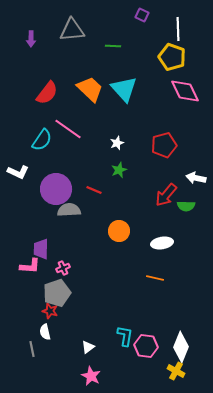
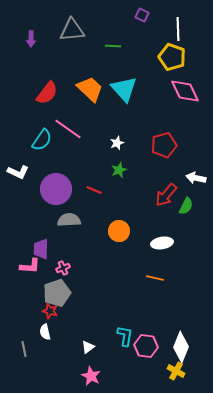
green semicircle: rotated 66 degrees counterclockwise
gray semicircle: moved 10 px down
gray line: moved 8 px left
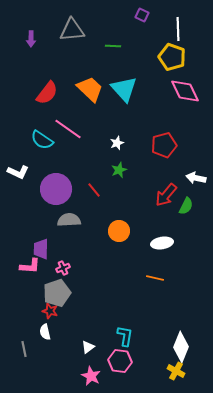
cyan semicircle: rotated 90 degrees clockwise
red line: rotated 28 degrees clockwise
pink hexagon: moved 26 px left, 15 px down
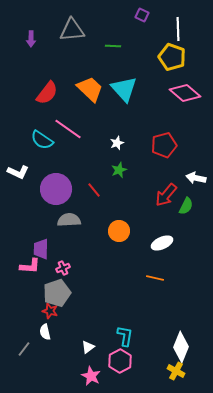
pink diamond: moved 2 px down; rotated 24 degrees counterclockwise
white ellipse: rotated 15 degrees counterclockwise
gray line: rotated 49 degrees clockwise
pink hexagon: rotated 25 degrees clockwise
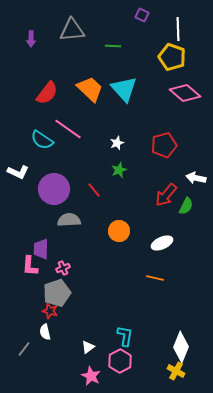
purple circle: moved 2 px left
pink L-shape: rotated 90 degrees clockwise
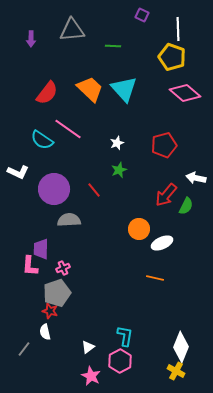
orange circle: moved 20 px right, 2 px up
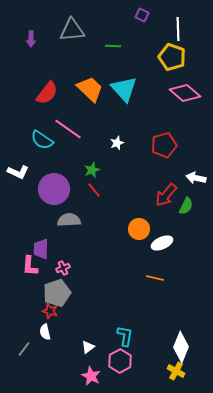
green star: moved 27 px left
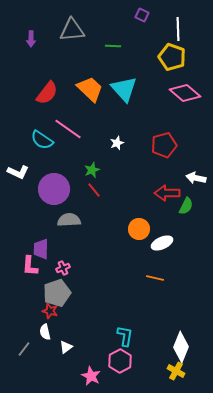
red arrow: moved 1 px right, 2 px up; rotated 50 degrees clockwise
white triangle: moved 22 px left
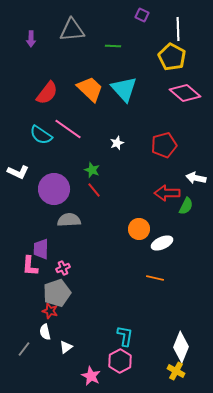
yellow pentagon: rotated 8 degrees clockwise
cyan semicircle: moved 1 px left, 5 px up
green star: rotated 28 degrees counterclockwise
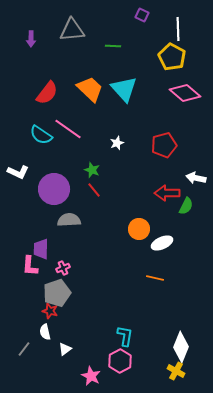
white triangle: moved 1 px left, 2 px down
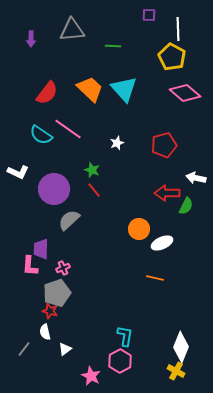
purple square: moved 7 px right; rotated 24 degrees counterclockwise
gray semicircle: rotated 40 degrees counterclockwise
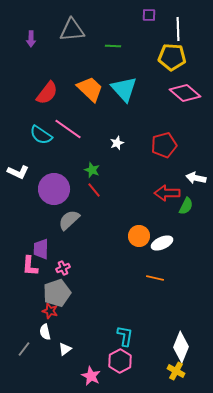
yellow pentagon: rotated 24 degrees counterclockwise
orange circle: moved 7 px down
